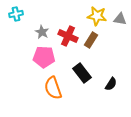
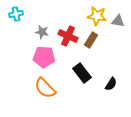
gray triangle: moved 2 px left, 2 px down
gray star: rotated 16 degrees counterclockwise
orange semicircle: moved 8 px left; rotated 25 degrees counterclockwise
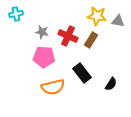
orange semicircle: moved 8 px right, 1 px up; rotated 60 degrees counterclockwise
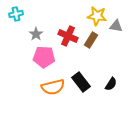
gray triangle: moved 2 px left, 5 px down
gray star: moved 6 px left, 2 px down; rotated 24 degrees clockwise
black rectangle: moved 1 px left, 9 px down
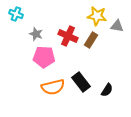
cyan cross: rotated 32 degrees clockwise
gray triangle: moved 1 px right
gray star: rotated 16 degrees counterclockwise
black semicircle: moved 4 px left, 6 px down
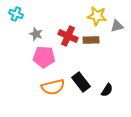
gray triangle: rotated 24 degrees counterclockwise
brown rectangle: rotated 56 degrees clockwise
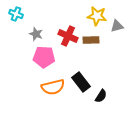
black semicircle: moved 6 px left, 6 px down
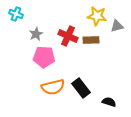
gray star: rotated 24 degrees clockwise
black rectangle: moved 6 px down
black semicircle: moved 8 px right, 6 px down; rotated 104 degrees counterclockwise
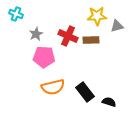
yellow star: rotated 12 degrees counterclockwise
black rectangle: moved 4 px right, 4 px down
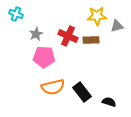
black rectangle: moved 3 px left
